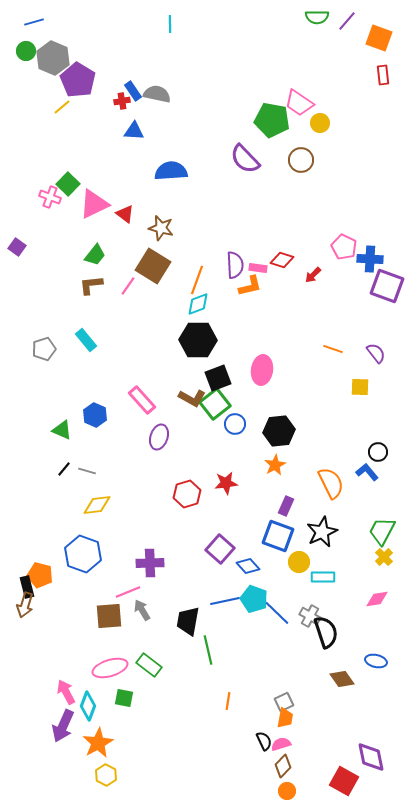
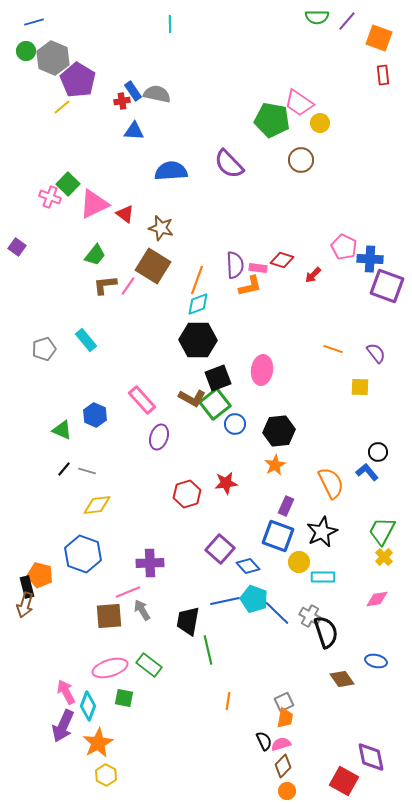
purple semicircle at (245, 159): moved 16 px left, 5 px down
brown L-shape at (91, 285): moved 14 px right
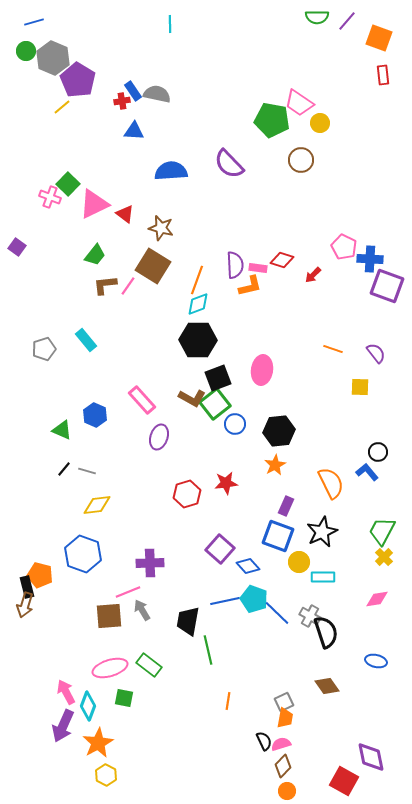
brown diamond at (342, 679): moved 15 px left, 7 px down
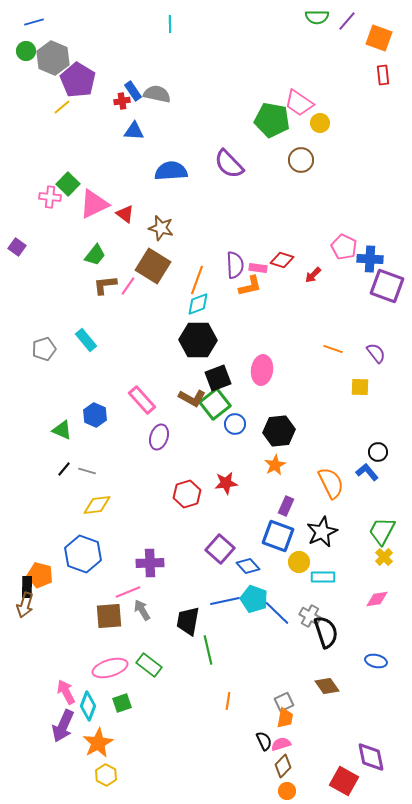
pink cross at (50, 197): rotated 15 degrees counterclockwise
black rectangle at (27, 587): rotated 15 degrees clockwise
green square at (124, 698): moved 2 px left, 5 px down; rotated 30 degrees counterclockwise
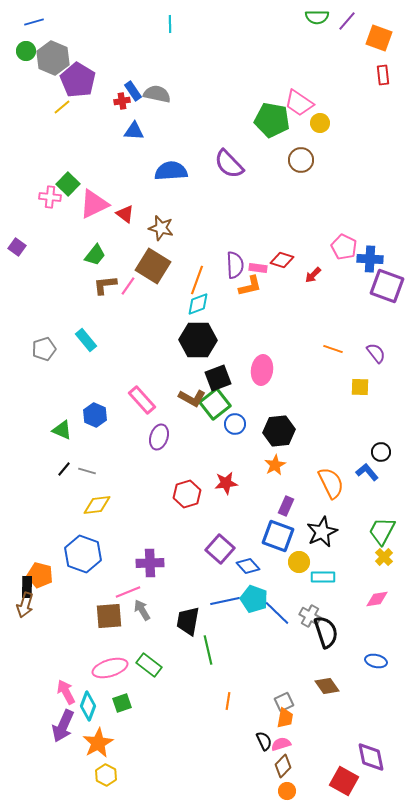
black circle at (378, 452): moved 3 px right
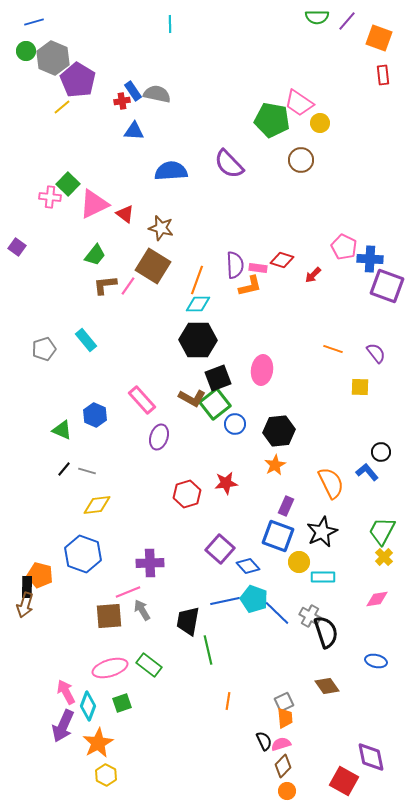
cyan diamond at (198, 304): rotated 20 degrees clockwise
orange trapezoid at (285, 718): rotated 15 degrees counterclockwise
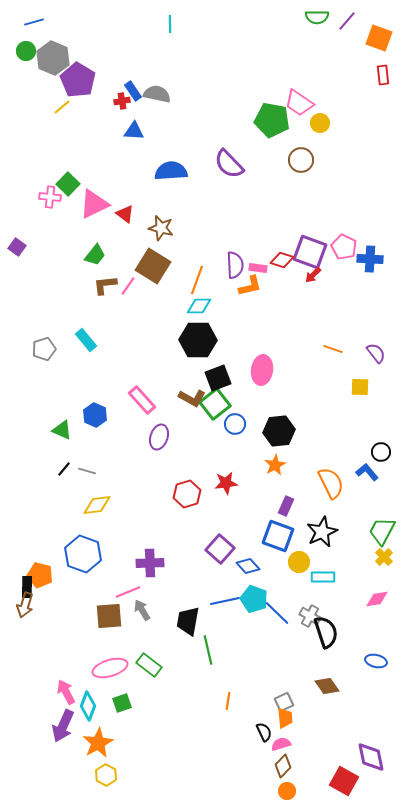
purple square at (387, 286): moved 77 px left, 34 px up
cyan diamond at (198, 304): moved 1 px right, 2 px down
black semicircle at (264, 741): moved 9 px up
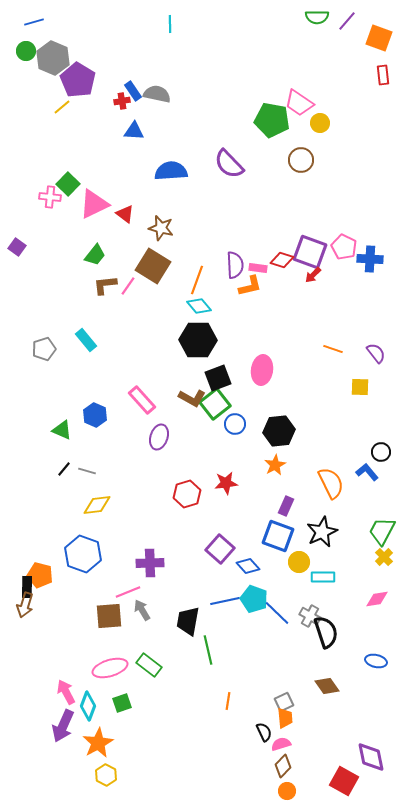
cyan diamond at (199, 306): rotated 50 degrees clockwise
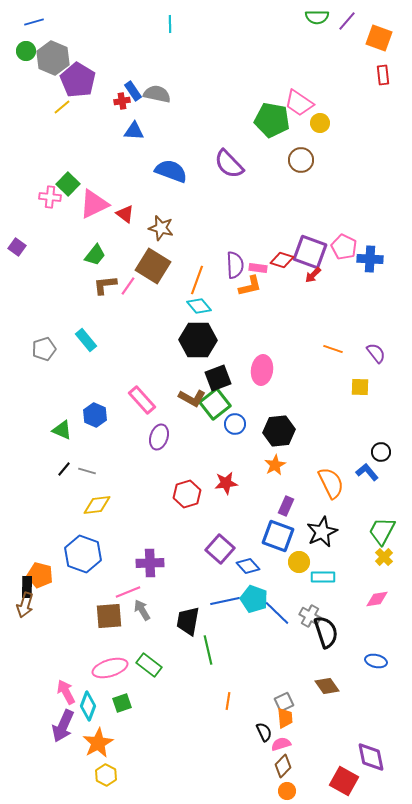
blue semicircle at (171, 171): rotated 24 degrees clockwise
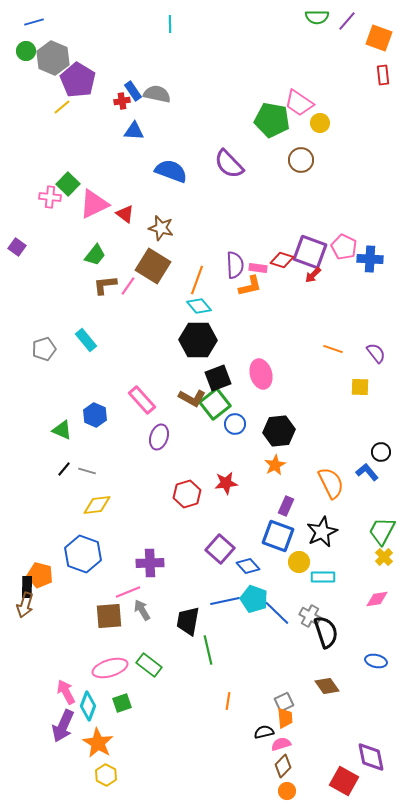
pink ellipse at (262, 370): moved 1 px left, 4 px down; rotated 24 degrees counterclockwise
black semicircle at (264, 732): rotated 78 degrees counterclockwise
orange star at (98, 743): rotated 12 degrees counterclockwise
